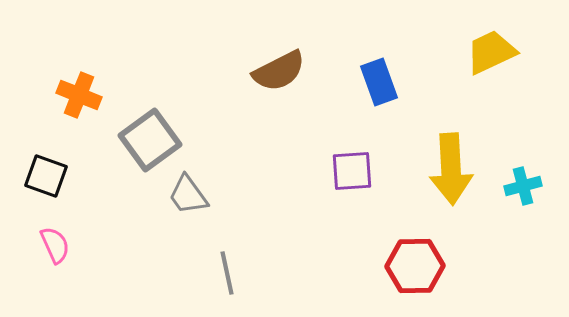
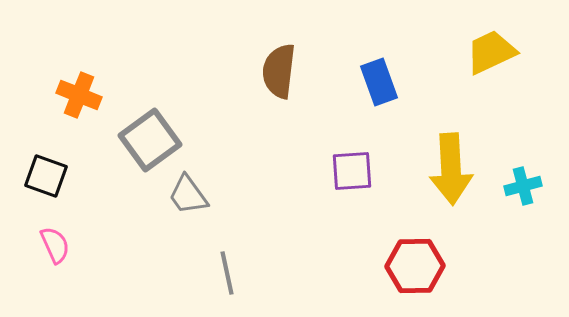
brown semicircle: rotated 124 degrees clockwise
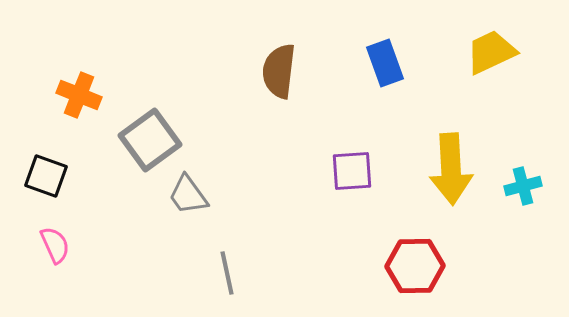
blue rectangle: moved 6 px right, 19 px up
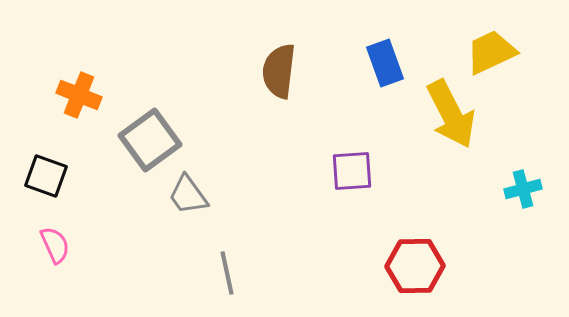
yellow arrow: moved 55 px up; rotated 24 degrees counterclockwise
cyan cross: moved 3 px down
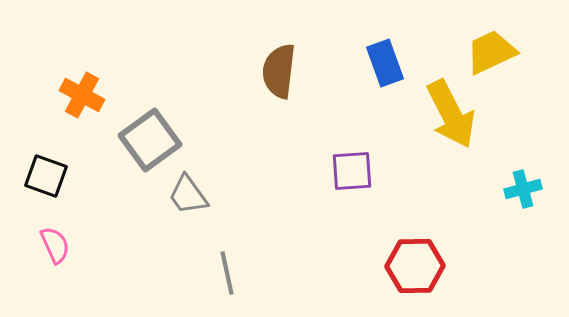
orange cross: moved 3 px right; rotated 6 degrees clockwise
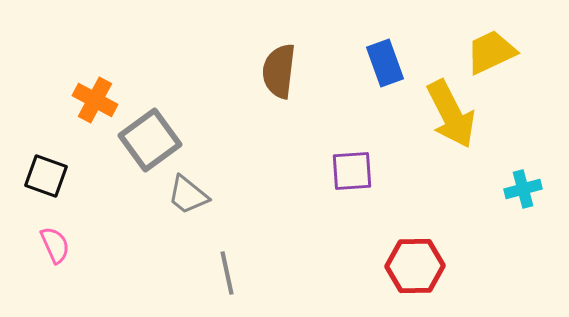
orange cross: moved 13 px right, 5 px down
gray trapezoid: rotated 15 degrees counterclockwise
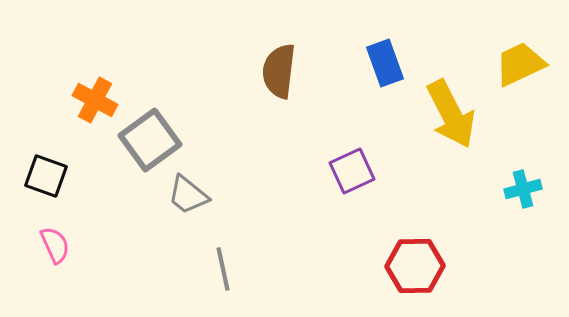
yellow trapezoid: moved 29 px right, 12 px down
purple square: rotated 21 degrees counterclockwise
gray line: moved 4 px left, 4 px up
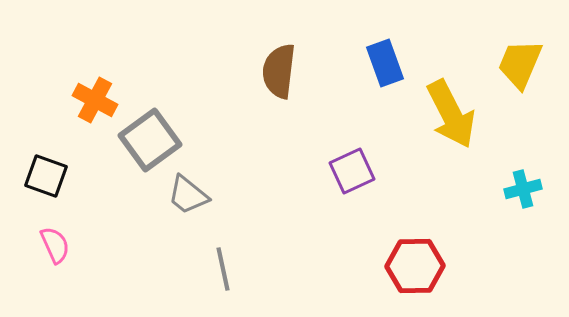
yellow trapezoid: rotated 42 degrees counterclockwise
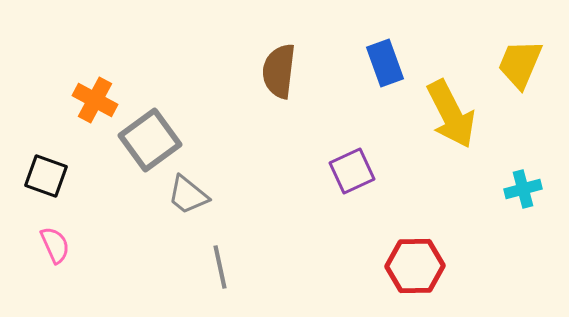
gray line: moved 3 px left, 2 px up
